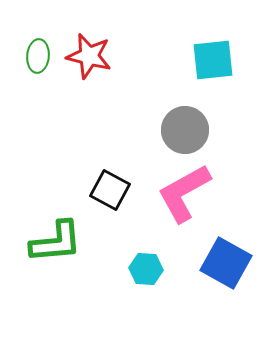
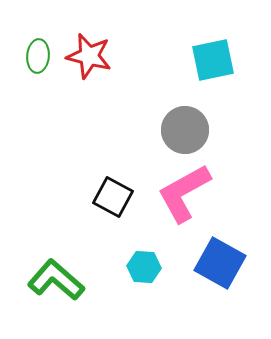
cyan square: rotated 6 degrees counterclockwise
black square: moved 3 px right, 7 px down
green L-shape: moved 38 px down; rotated 134 degrees counterclockwise
blue square: moved 6 px left
cyan hexagon: moved 2 px left, 2 px up
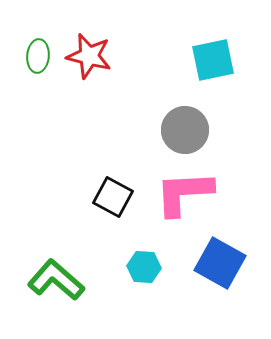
pink L-shape: rotated 26 degrees clockwise
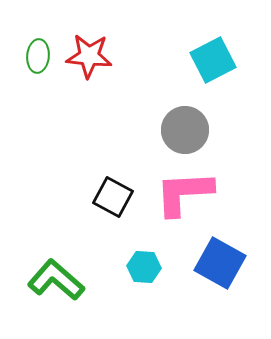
red star: rotated 9 degrees counterclockwise
cyan square: rotated 15 degrees counterclockwise
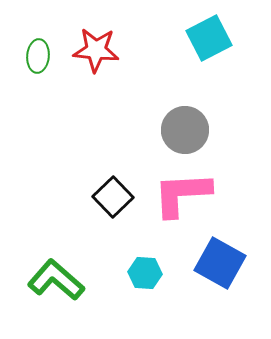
red star: moved 7 px right, 6 px up
cyan square: moved 4 px left, 22 px up
pink L-shape: moved 2 px left, 1 px down
black square: rotated 18 degrees clockwise
cyan hexagon: moved 1 px right, 6 px down
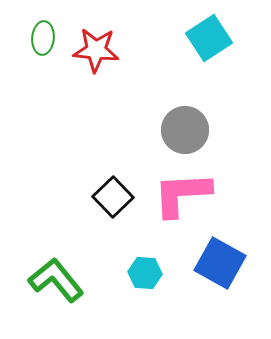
cyan square: rotated 6 degrees counterclockwise
green ellipse: moved 5 px right, 18 px up
green L-shape: rotated 10 degrees clockwise
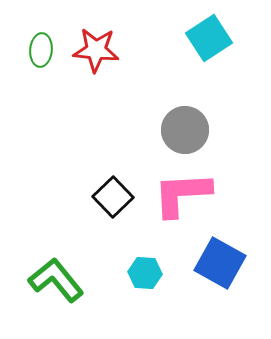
green ellipse: moved 2 px left, 12 px down
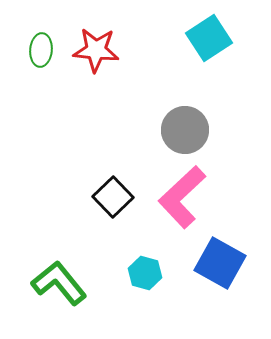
pink L-shape: moved 3 px down; rotated 40 degrees counterclockwise
cyan hexagon: rotated 12 degrees clockwise
green L-shape: moved 3 px right, 3 px down
